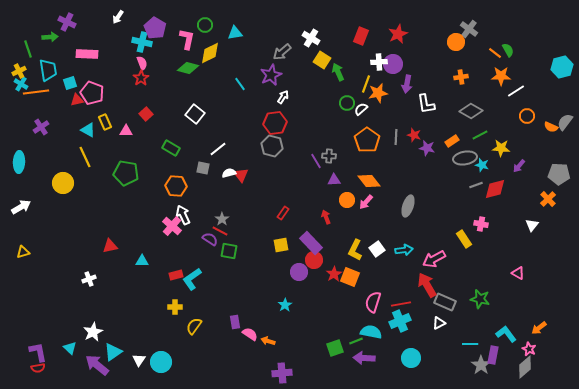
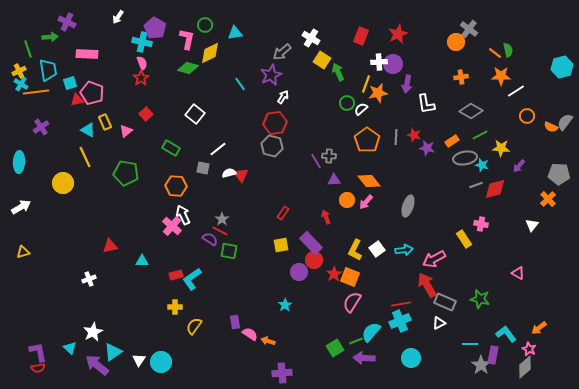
green semicircle at (508, 50): rotated 16 degrees clockwise
pink triangle at (126, 131): rotated 40 degrees counterclockwise
pink semicircle at (373, 302): moved 21 px left; rotated 15 degrees clockwise
cyan semicircle at (371, 332): rotated 60 degrees counterclockwise
green square at (335, 348): rotated 12 degrees counterclockwise
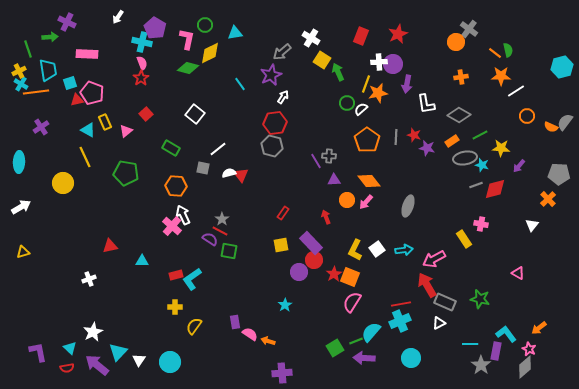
gray diamond at (471, 111): moved 12 px left, 4 px down
cyan triangle at (113, 352): moved 5 px right; rotated 12 degrees counterclockwise
purple rectangle at (493, 355): moved 3 px right, 4 px up
cyan circle at (161, 362): moved 9 px right
red semicircle at (38, 368): moved 29 px right
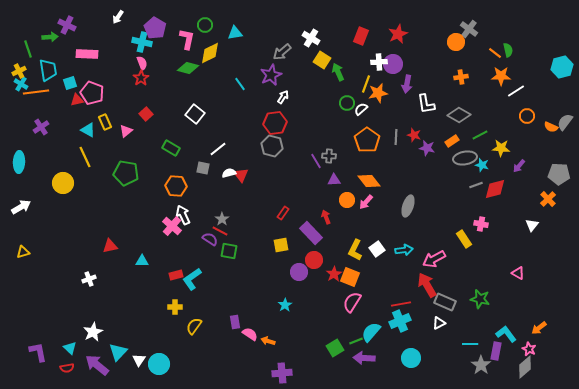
purple cross at (67, 22): moved 3 px down
purple rectangle at (311, 243): moved 10 px up
cyan circle at (170, 362): moved 11 px left, 2 px down
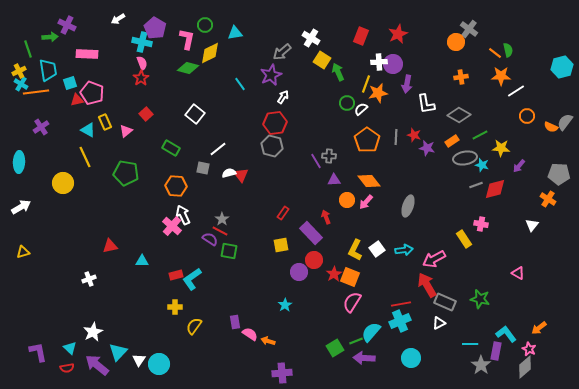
white arrow at (118, 17): moved 2 px down; rotated 24 degrees clockwise
orange cross at (548, 199): rotated 14 degrees counterclockwise
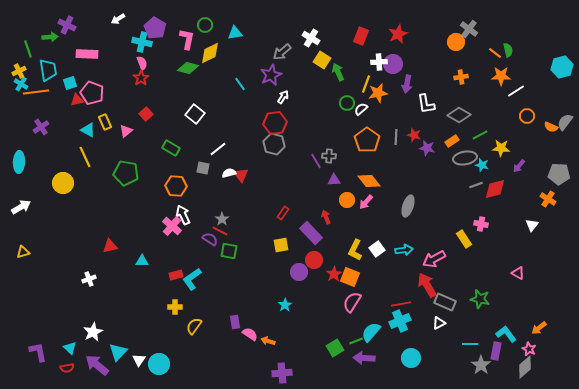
gray hexagon at (272, 146): moved 2 px right, 2 px up
